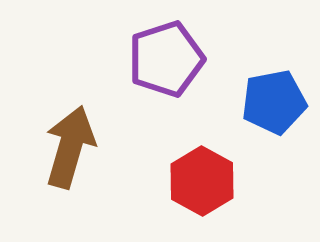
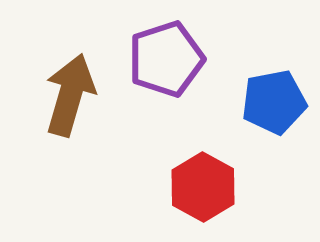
brown arrow: moved 52 px up
red hexagon: moved 1 px right, 6 px down
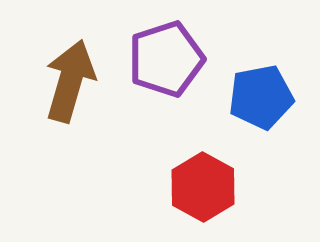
brown arrow: moved 14 px up
blue pentagon: moved 13 px left, 5 px up
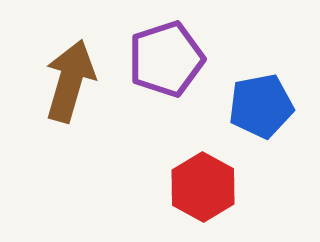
blue pentagon: moved 9 px down
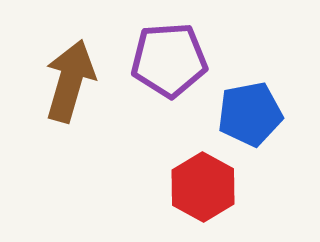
purple pentagon: moved 3 px right, 1 px down; rotated 14 degrees clockwise
blue pentagon: moved 11 px left, 8 px down
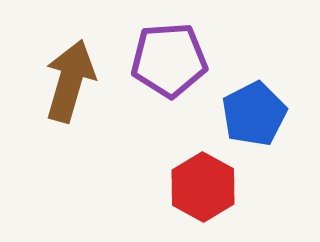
blue pentagon: moved 4 px right; rotated 16 degrees counterclockwise
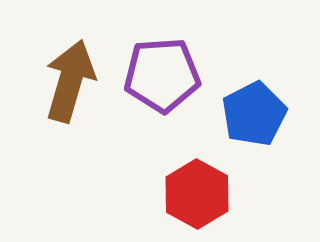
purple pentagon: moved 7 px left, 15 px down
red hexagon: moved 6 px left, 7 px down
